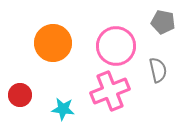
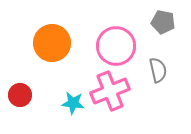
orange circle: moved 1 px left
cyan star: moved 10 px right, 6 px up
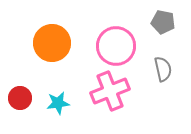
gray semicircle: moved 5 px right, 1 px up
red circle: moved 3 px down
cyan star: moved 15 px left; rotated 15 degrees counterclockwise
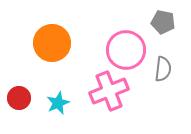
pink circle: moved 10 px right, 4 px down
gray semicircle: rotated 20 degrees clockwise
pink cross: moved 1 px left
red circle: moved 1 px left
cyan star: rotated 15 degrees counterclockwise
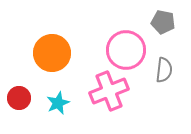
orange circle: moved 10 px down
gray semicircle: moved 1 px right, 1 px down
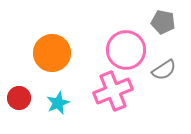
gray semicircle: rotated 50 degrees clockwise
pink cross: moved 4 px right
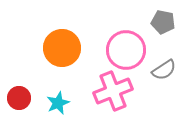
orange circle: moved 10 px right, 5 px up
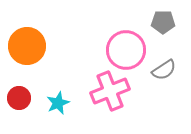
gray pentagon: rotated 10 degrees counterclockwise
orange circle: moved 35 px left, 2 px up
pink cross: moved 3 px left
